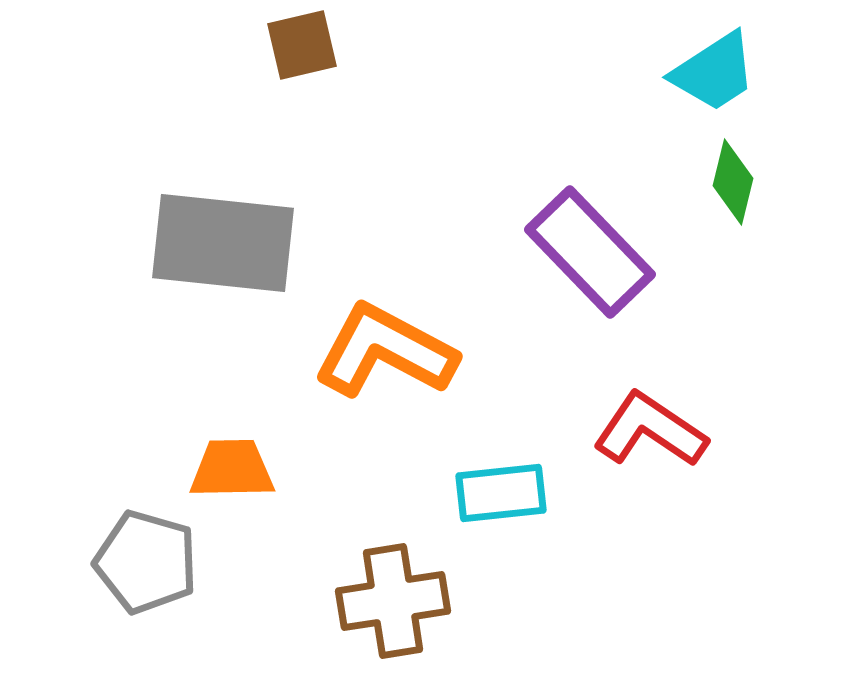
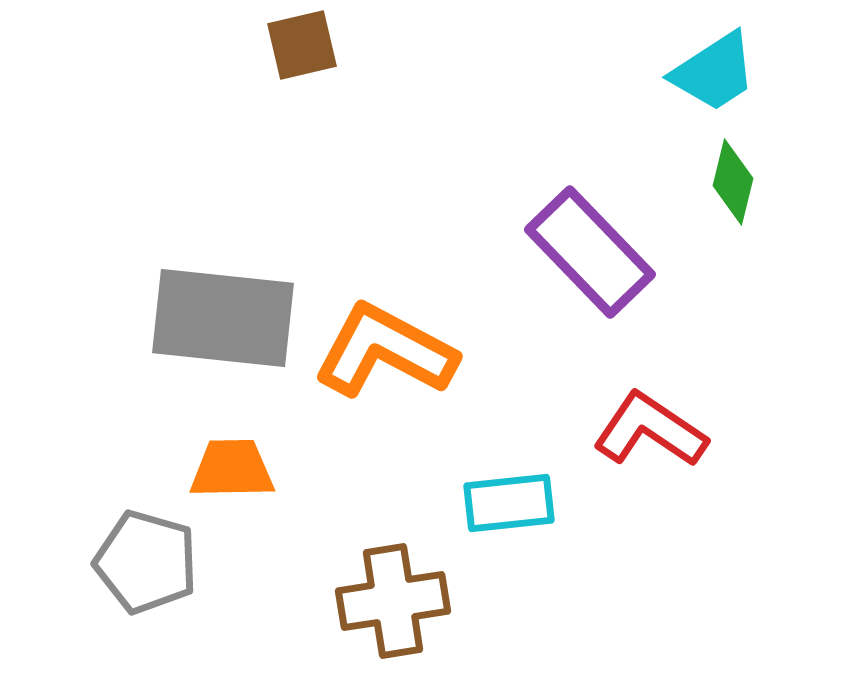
gray rectangle: moved 75 px down
cyan rectangle: moved 8 px right, 10 px down
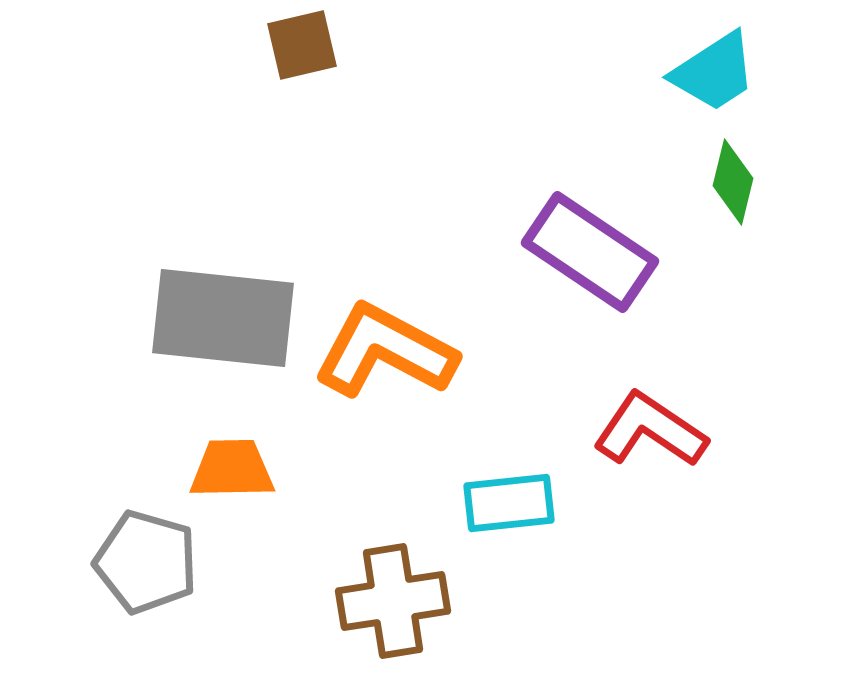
purple rectangle: rotated 12 degrees counterclockwise
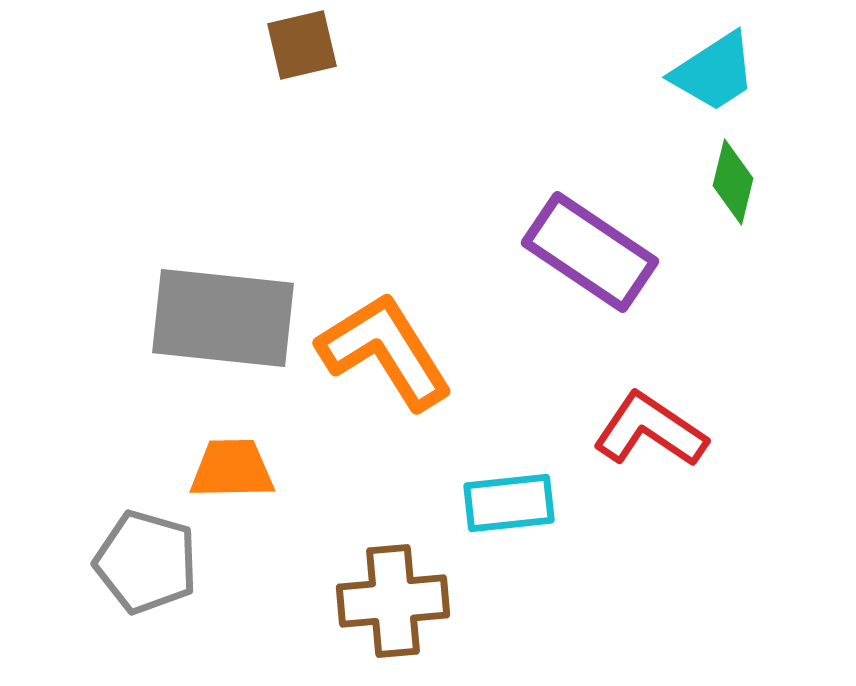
orange L-shape: rotated 30 degrees clockwise
brown cross: rotated 4 degrees clockwise
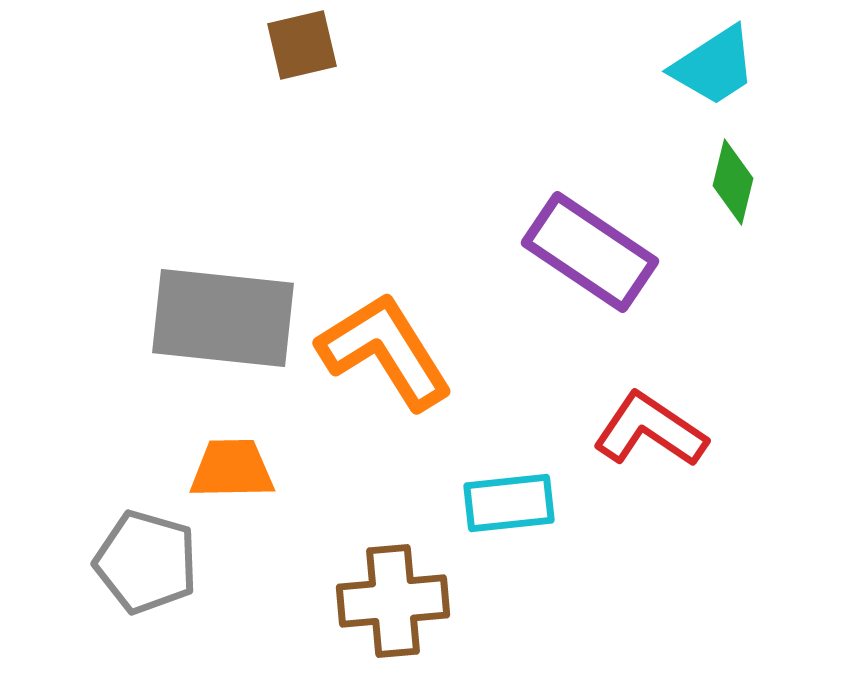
cyan trapezoid: moved 6 px up
